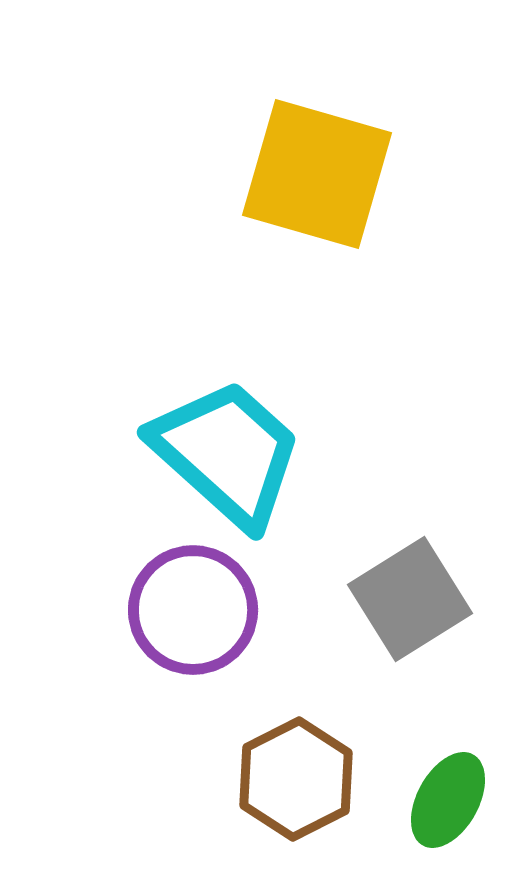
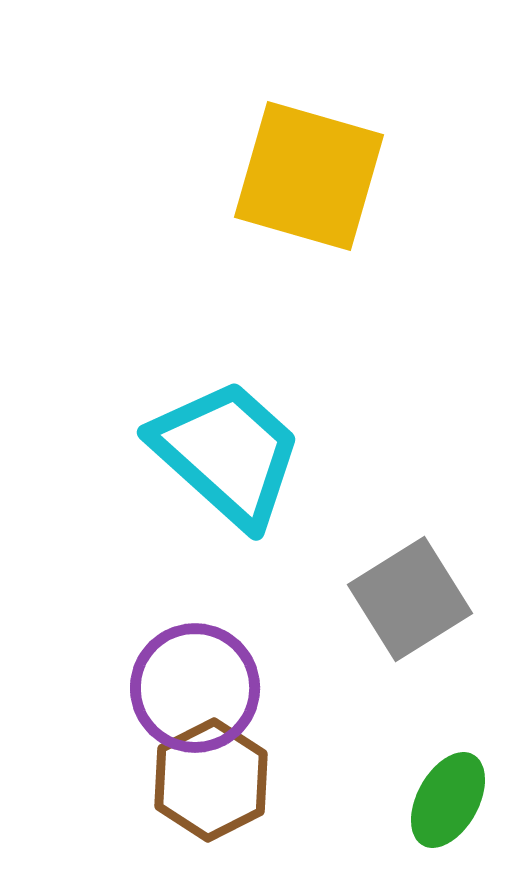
yellow square: moved 8 px left, 2 px down
purple circle: moved 2 px right, 78 px down
brown hexagon: moved 85 px left, 1 px down
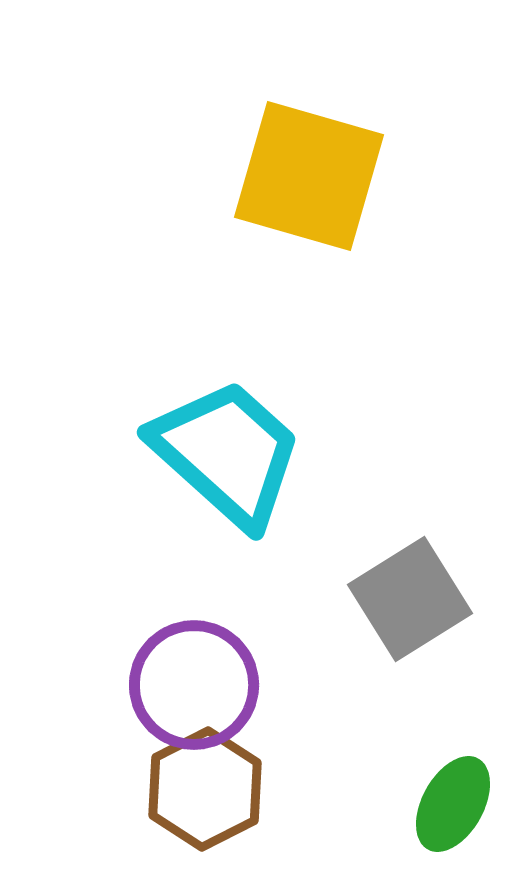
purple circle: moved 1 px left, 3 px up
brown hexagon: moved 6 px left, 9 px down
green ellipse: moved 5 px right, 4 px down
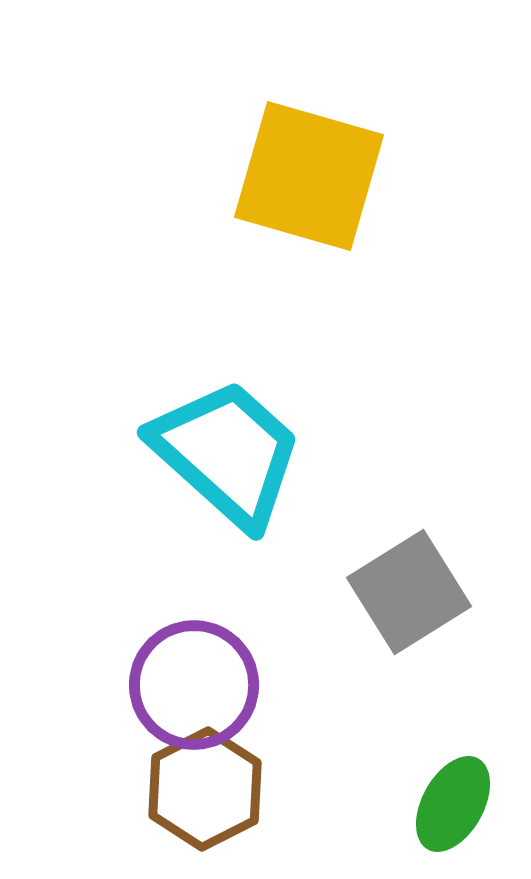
gray square: moved 1 px left, 7 px up
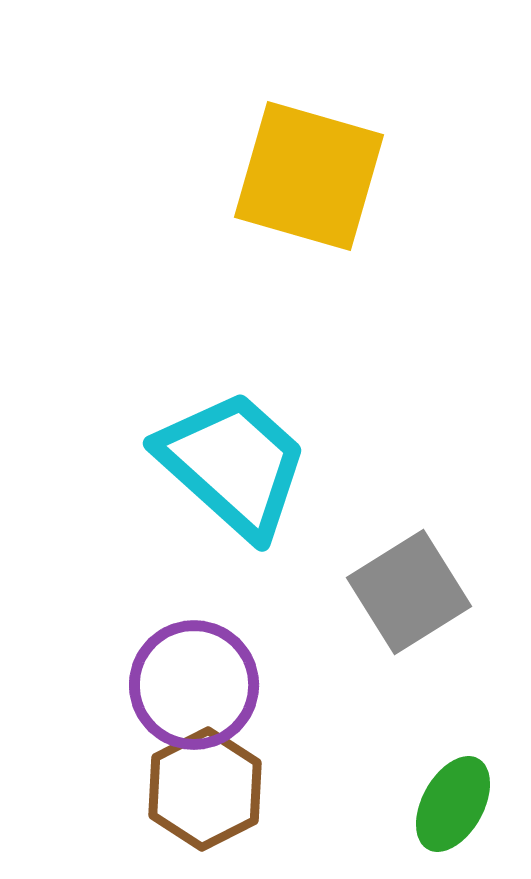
cyan trapezoid: moved 6 px right, 11 px down
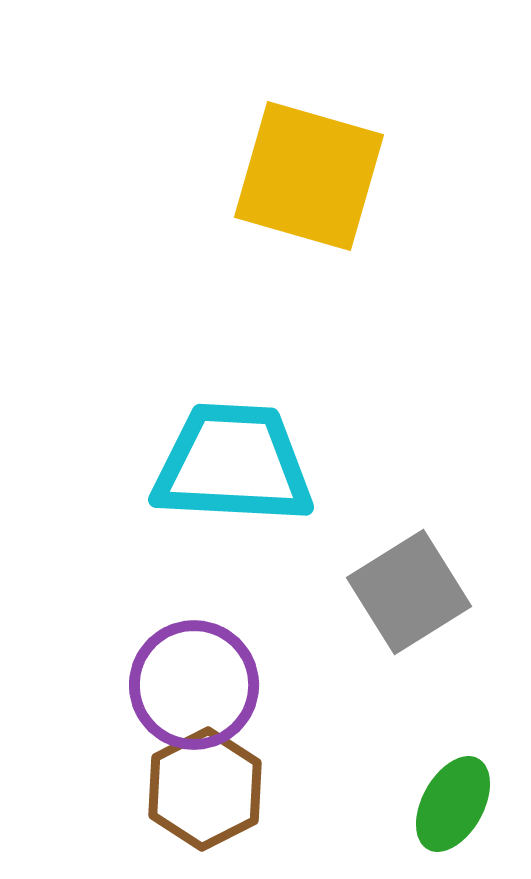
cyan trapezoid: rotated 39 degrees counterclockwise
